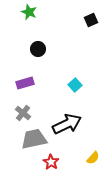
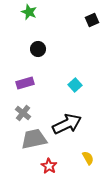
black square: moved 1 px right
yellow semicircle: moved 5 px left; rotated 72 degrees counterclockwise
red star: moved 2 px left, 4 px down
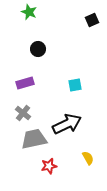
cyan square: rotated 32 degrees clockwise
red star: rotated 28 degrees clockwise
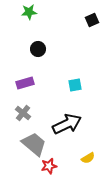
green star: rotated 28 degrees counterclockwise
gray trapezoid: moved 5 px down; rotated 52 degrees clockwise
yellow semicircle: rotated 88 degrees clockwise
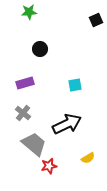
black square: moved 4 px right
black circle: moved 2 px right
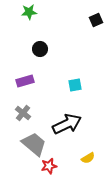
purple rectangle: moved 2 px up
